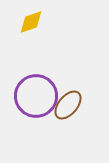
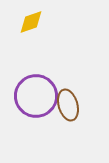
brown ellipse: rotated 56 degrees counterclockwise
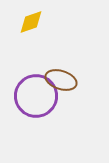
brown ellipse: moved 7 px left, 25 px up; rotated 56 degrees counterclockwise
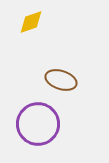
purple circle: moved 2 px right, 28 px down
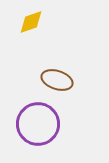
brown ellipse: moved 4 px left
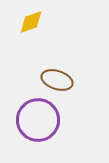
purple circle: moved 4 px up
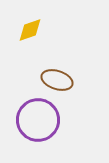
yellow diamond: moved 1 px left, 8 px down
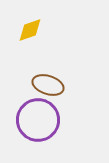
brown ellipse: moved 9 px left, 5 px down
